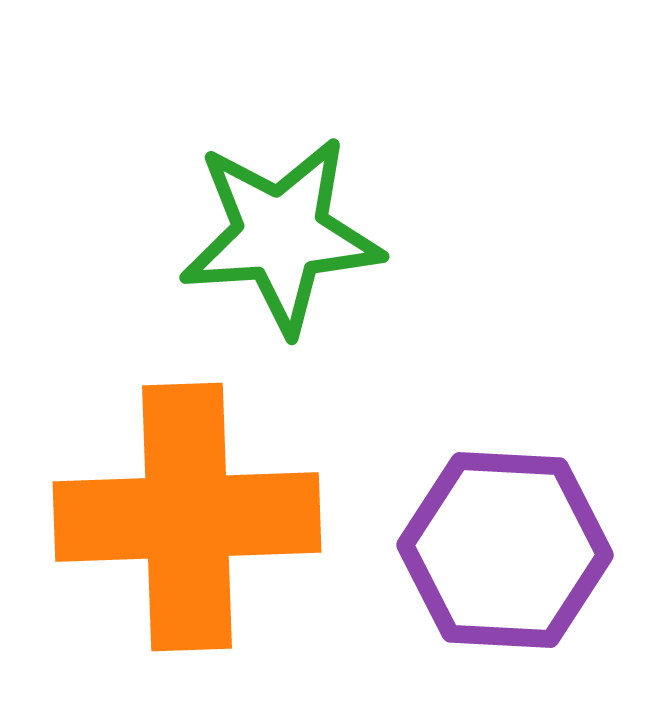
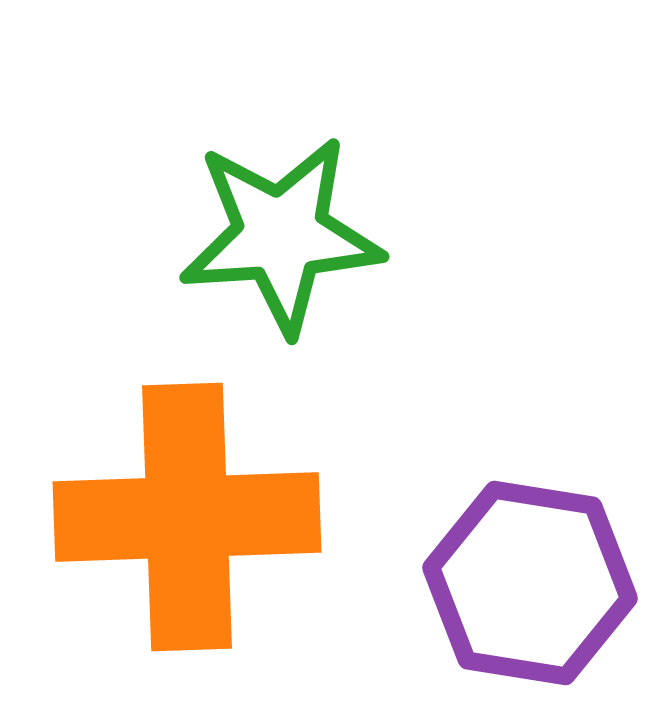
purple hexagon: moved 25 px right, 33 px down; rotated 6 degrees clockwise
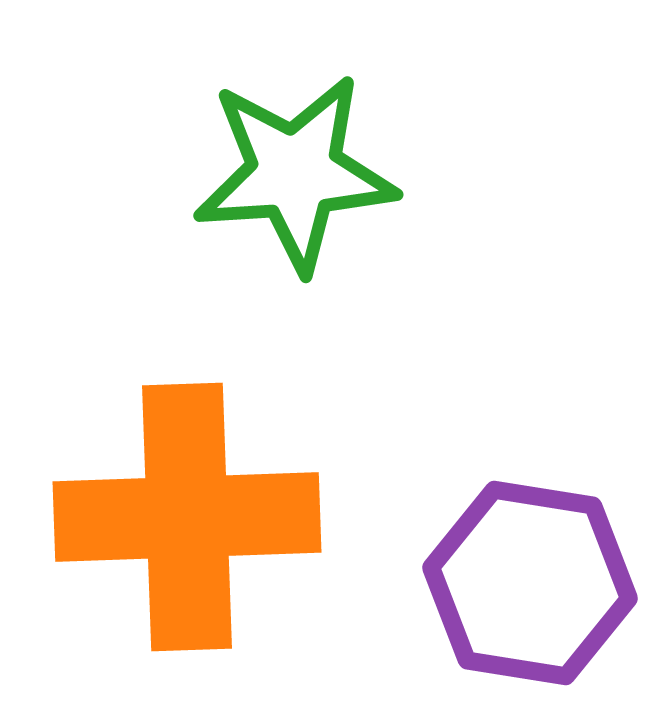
green star: moved 14 px right, 62 px up
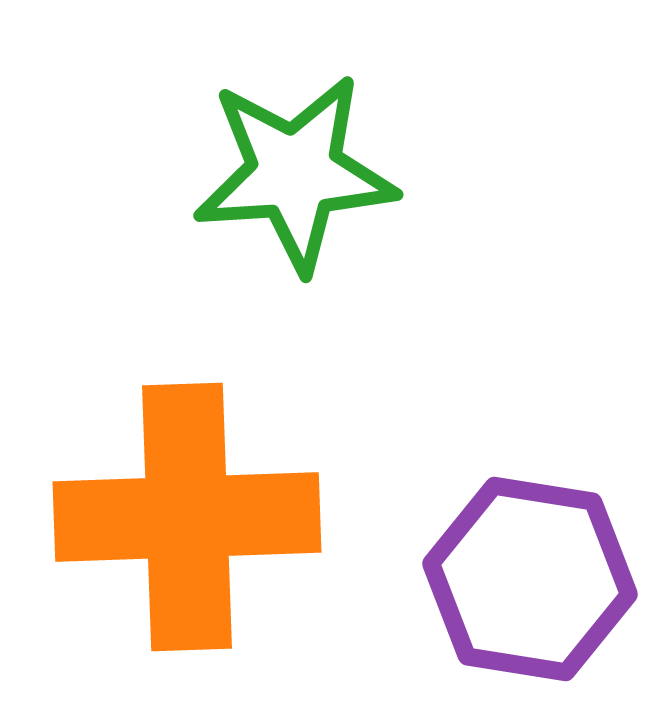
purple hexagon: moved 4 px up
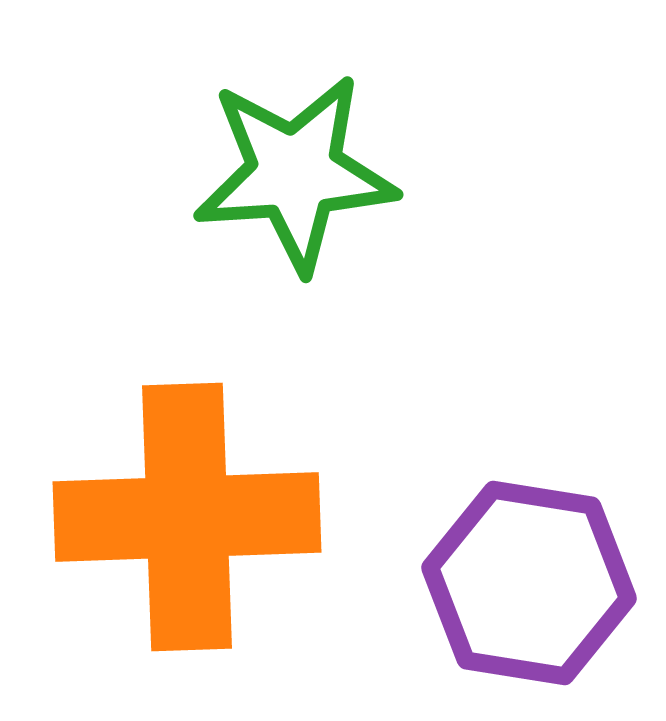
purple hexagon: moved 1 px left, 4 px down
